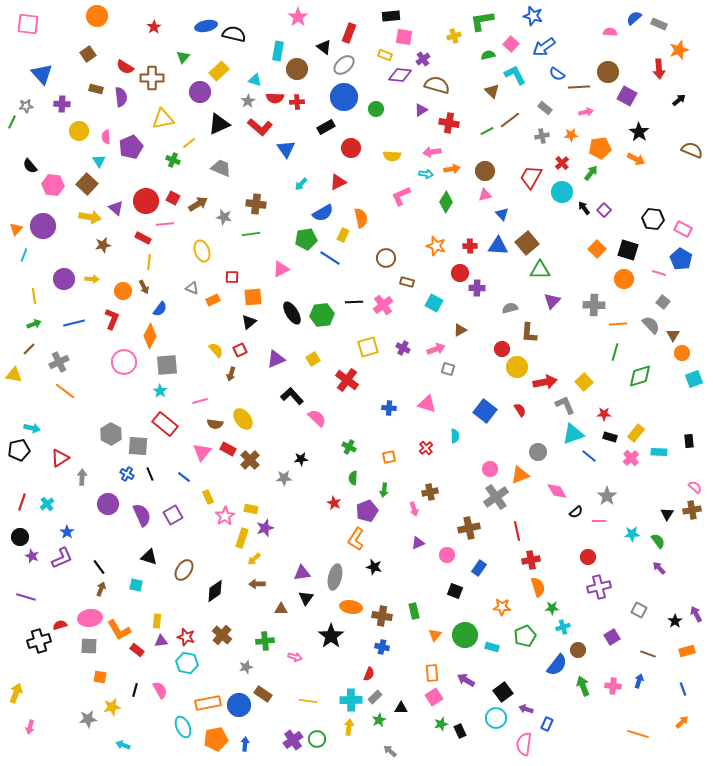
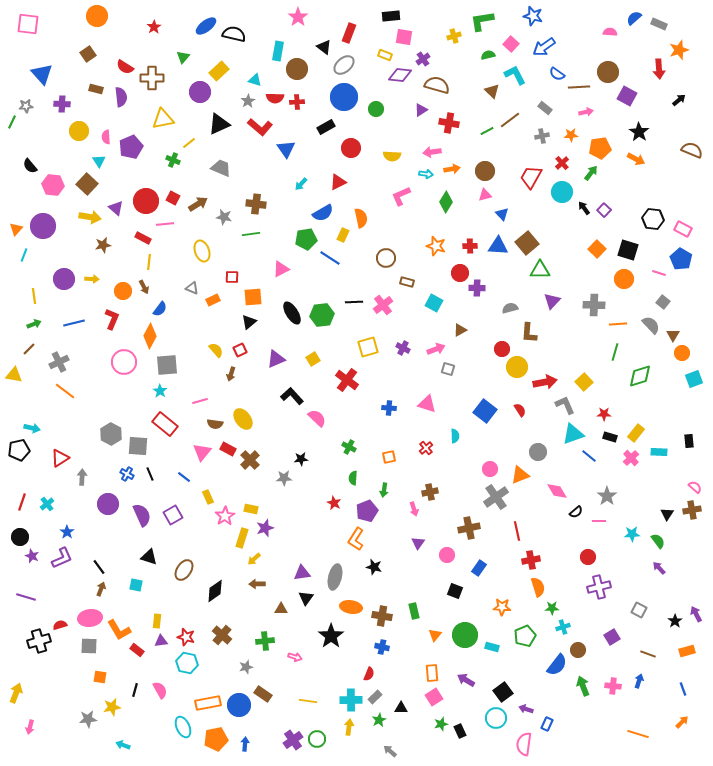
blue ellipse at (206, 26): rotated 25 degrees counterclockwise
purple triangle at (418, 543): rotated 32 degrees counterclockwise
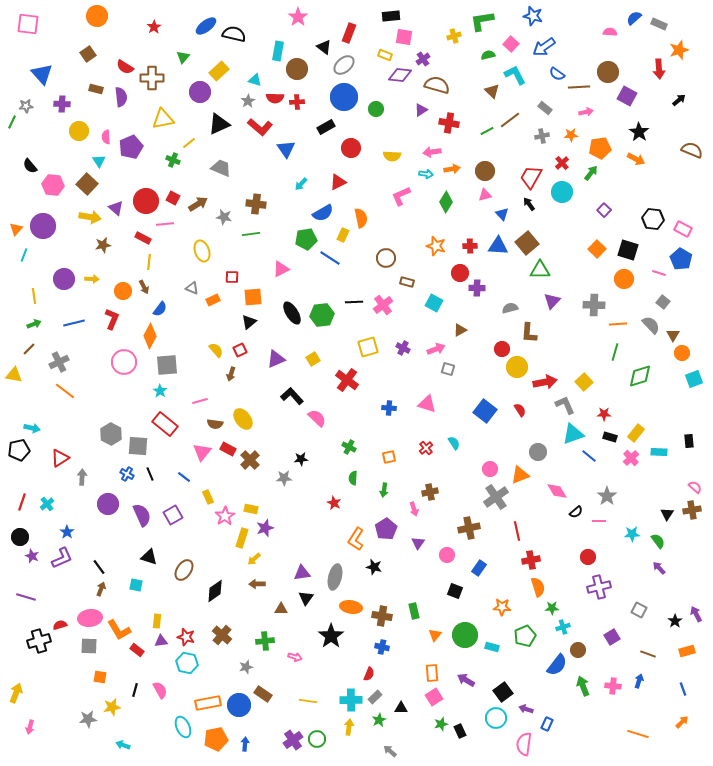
black arrow at (584, 208): moved 55 px left, 4 px up
cyan semicircle at (455, 436): moved 1 px left, 7 px down; rotated 32 degrees counterclockwise
purple pentagon at (367, 511): moved 19 px right, 18 px down; rotated 10 degrees counterclockwise
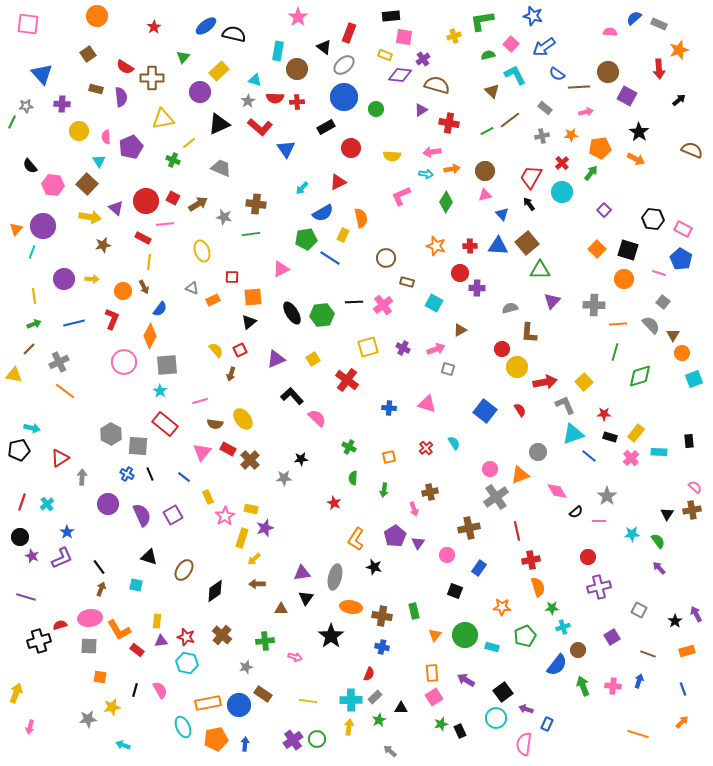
cyan arrow at (301, 184): moved 1 px right, 4 px down
cyan line at (24, 255): moved 8 px right, 3 px up
purple pentagon at (386, 529): moved 9 px right, 7 px down
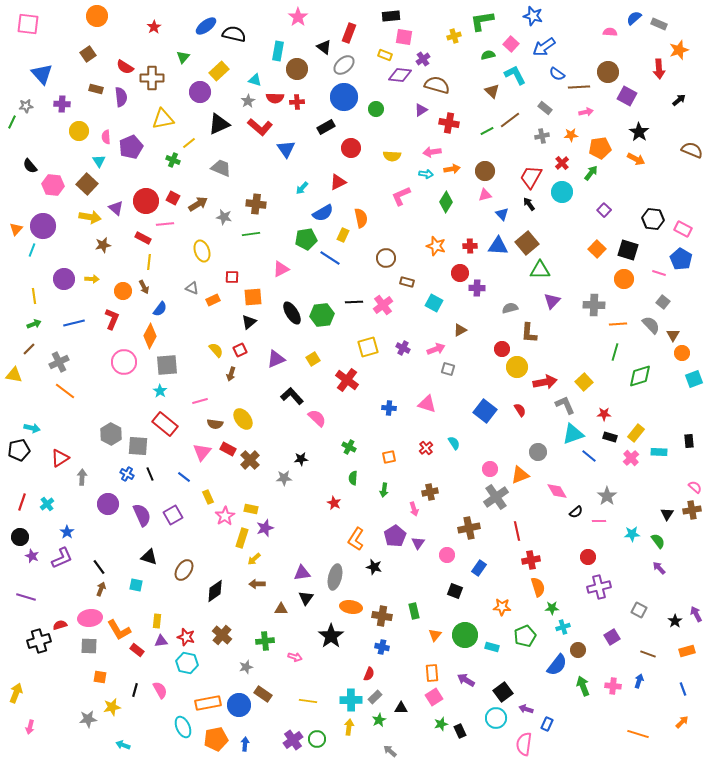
cyan line at (32, 252): moved 2 px up
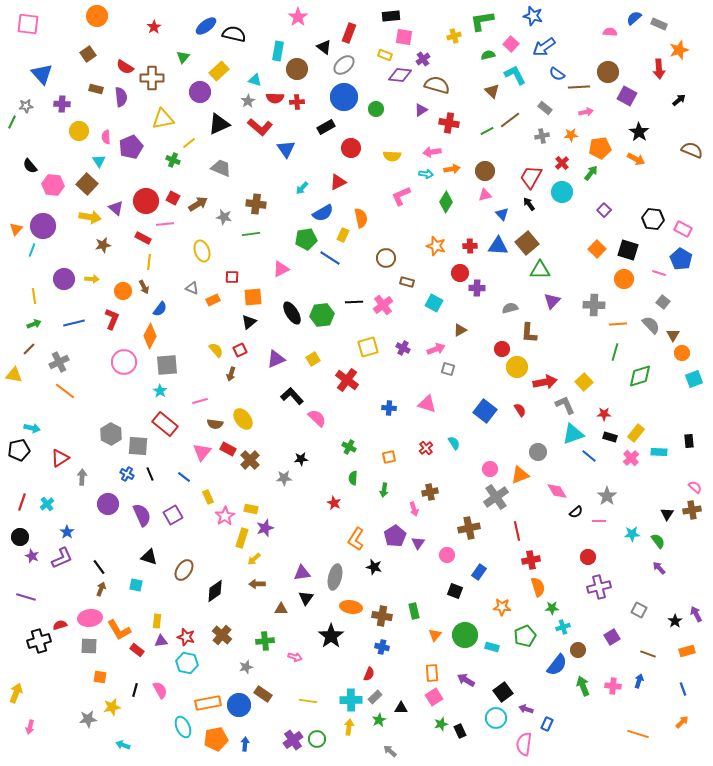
blue rectangle at (479, 568): moved 4 px down
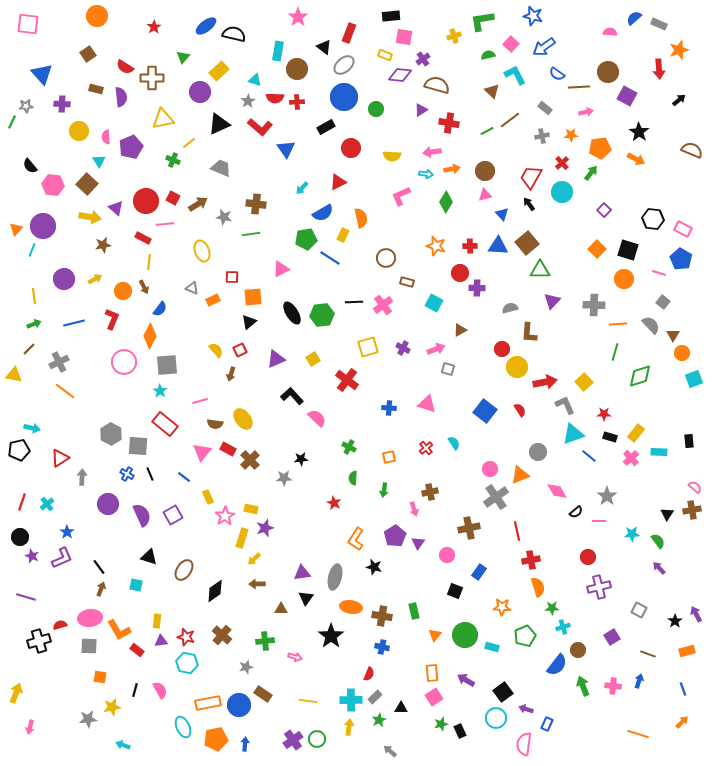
yellow arrow at (92, 279): moved 3 px right; rotated 32 degrees counterclockwise
